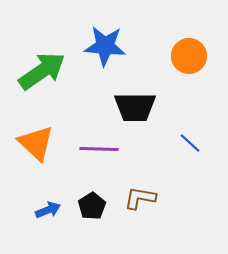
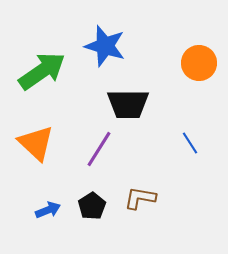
blue star: rotated 12 degrees clockwise
orange circle: moved 10 px right, 7 px down
black trapezoid: moved 7 px left, 3 px up
blue line: rotated 15 degrees clockwise
purple line: rotated 60 degrees counterclockwise
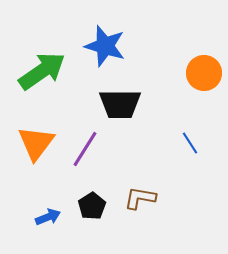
orange circle: moved 5 px right, 10 px down
black trapezoid: moved 8 px left
orange triangle: rotated 24 degrees clockwise
purple line: moved 14 px left
blue arrow: moved 7 px down
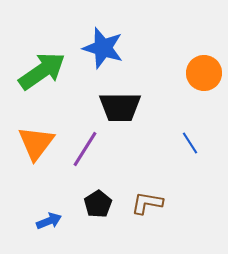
blue star: moved 2 px left, 2 px down
black trapezoid: moved 3 px down
brown L-shape: moved 7 px right, 5 px down
black pentagon: moved 6 px right, 2 px up
blue arrow: moved 1 px right, 4 px down
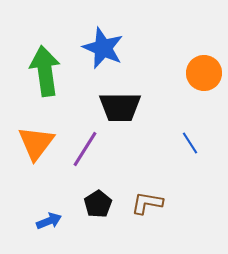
blue star: rotated 6 degrees clockwise
green arrow: moved 3 px right; rotated 63 degrees counterclockwise
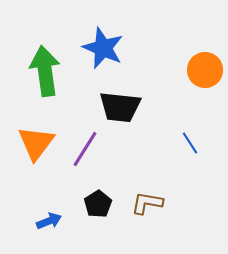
orange circle: moved 1 px right, 3 px up
black trapezoid: rotated 6 degrees clockwise
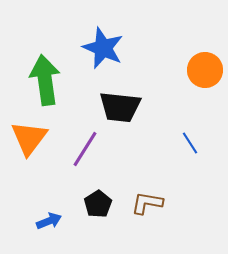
green arrow: moved 9 px down
orange triangle: moved 7 px left, 5 px up
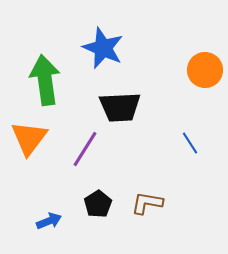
black trapezoid: rotated 9 degrees counterclockwise
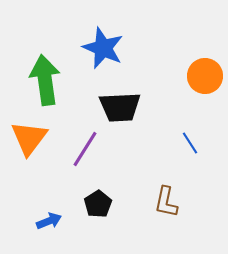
orange circle: moved 6 px down
brown L-shape: moved 19 px right, 1 px up; rotated 88 degrees counterclockwise
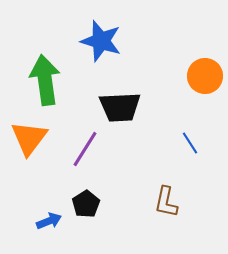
blue star: moved 2 px left, 7 px up; rotated 6 degrees counterclockwise
black pentagon: moved 12 px left
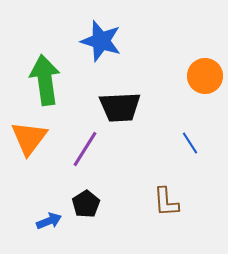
brown L-shape: rotated 16 degrees counterclockwise
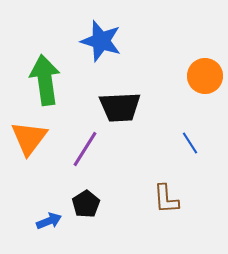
brown L-shape: moved 3 px up
